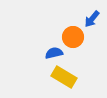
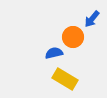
yellow rectangle: moved 1 px right, 2 px down
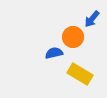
yellow rectangle: moved 15 px right, 5 px up
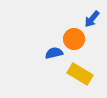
orange circle: moved 1 px right, 2 px down
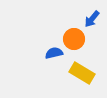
yellow rectangle: moved 2 px right, 1 px up
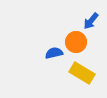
blue arrow: moved 1 px left, 2 px down
orange circle: moved 2 px right, 3 px down
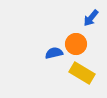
blue arrow: moved 3 px up
orange circle: moved 2 px down
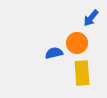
orange circle: moved 1 px right, 1 px up
yellow rectangle: rotated 55 degrees clockwise
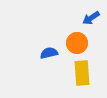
blue arrow: rotated 18 degrees clockwise
blue semicircle: moved 5 px left
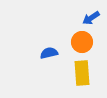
orange circle: moved 5 px right, 1 px up
